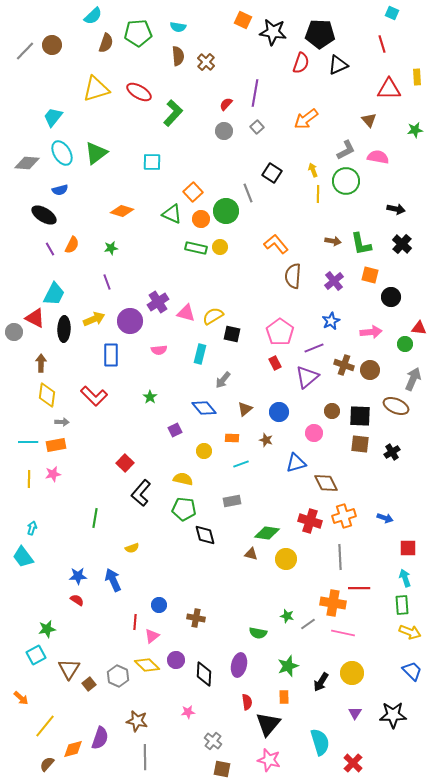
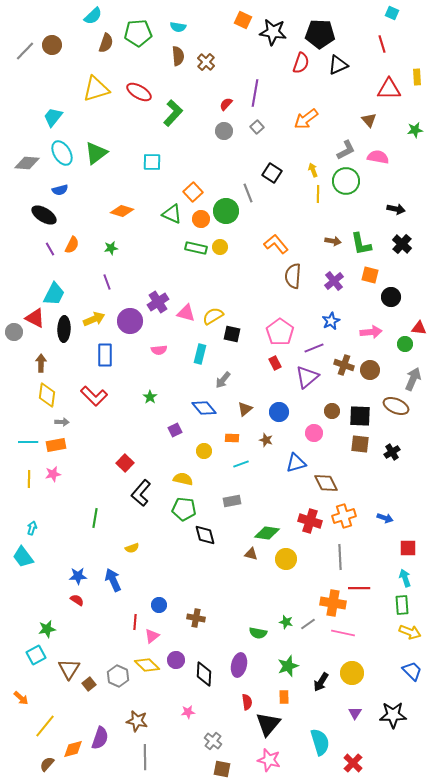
blue rectangle at (111, 355): moved 6 px left
green star at (287, 616): moved 1 px left, 6 px down
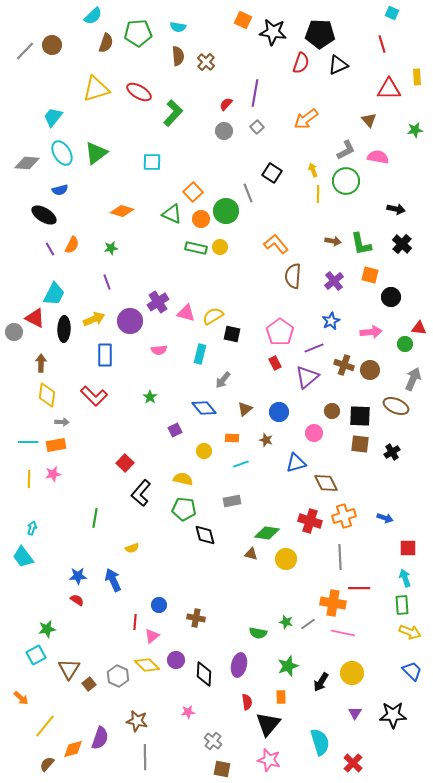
orange rectangle at (284, 697): moved 3 px left
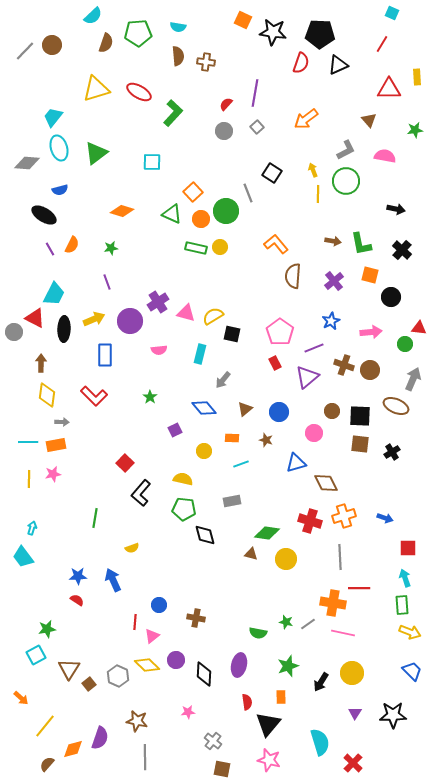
red line at (382, 44): rotated 48 degrees clockwise
brown cross at (206, 62): rotated 36 degrees counterclockwise
cyan ellipse at (62, 153): moved 3 px left, 5 px up; rotated 15 degrees clockwise
pink semicircle at (378, 157): moved 7 px right, 1 px up
black cross at (402, 244): moved 6 px down
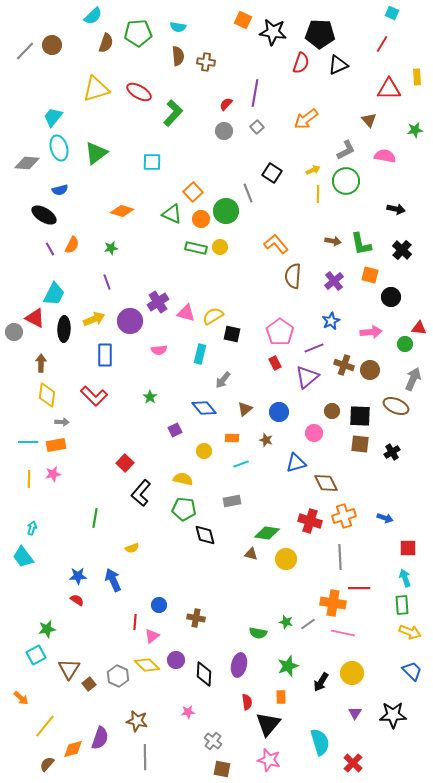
yellow arrow at (313, 170): rotated 88 degrees clockwise
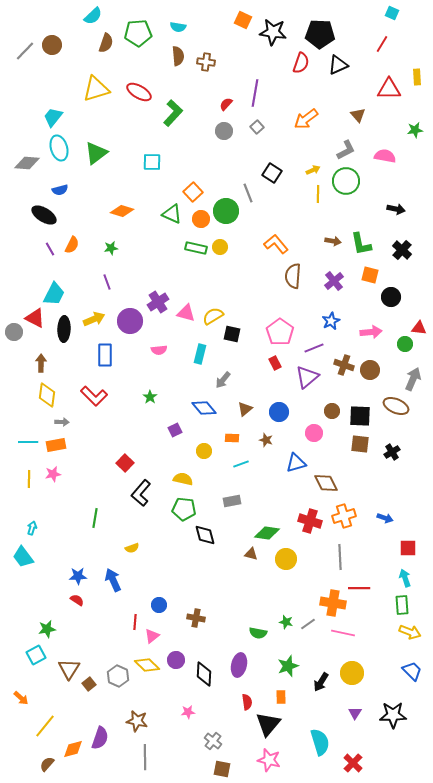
brown triangle at (369, 120): moved 11 px left, 5 px up
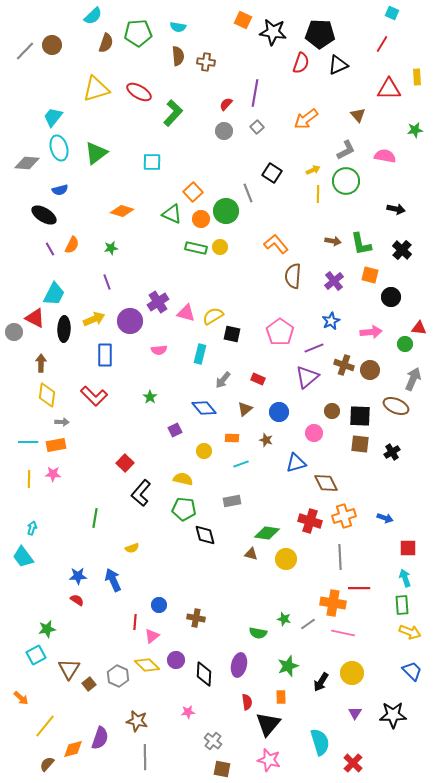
red rectangle at (275, 363): moved 17 px left, 16 px down; rotated 40 degrees counterclockwise
pink star at (53, 474): rotated 14 degrees clockwise
green star at (286, 622): moved 2 px left, 3 px up
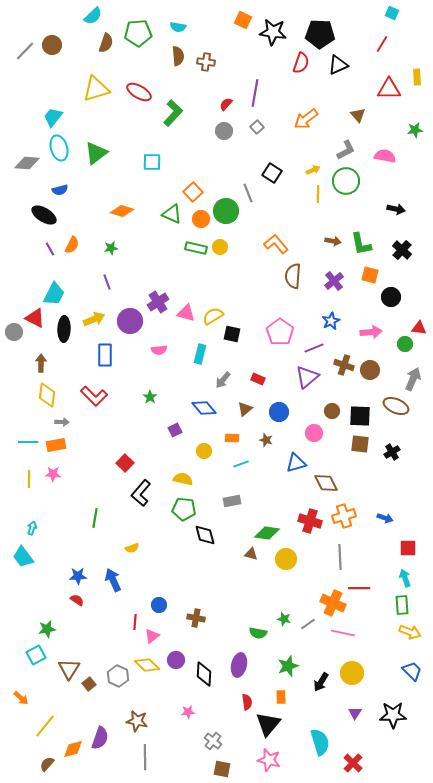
orange cross at (333, 603): rotated 15 degrees clockwise
